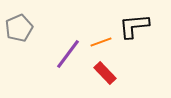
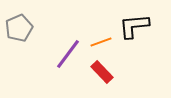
red rectangle: moved 3 px left, 1 px up
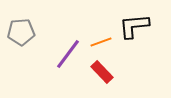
gray pentagon: moved 2 px right, 4 px down; rotated 20 degrees clockwise
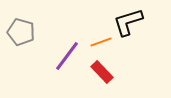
black L-shape: moved 6 px left, 4 px up; rotated 12 degrees counterclockwise
gray pentagon: rotated 20 degrees clockwise
purple line: moved 1 px left, 2 px down
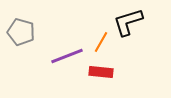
orange line: rotated 40 degrees counterclockwise
purple line: rotated 32 degrees clockwise
red rectangle: moved 1 px left; rotated 40 degrees counterclockwise
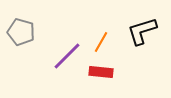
black L-shape: moved 14 px right, 9 px down
purple line: rotated 24 degrees counterclockwise
